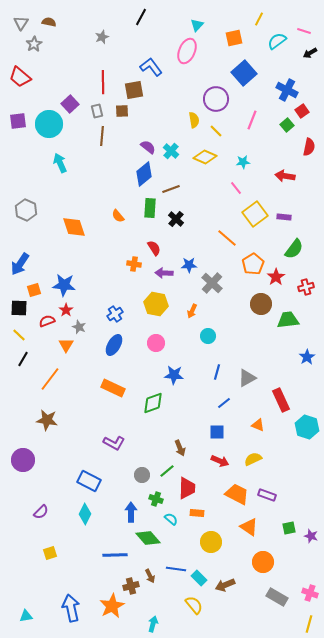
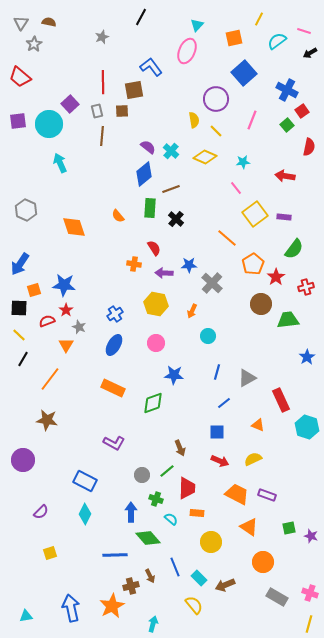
blue rectangle at (89, 481): moved 4 px left
blue line at (176, 569): moved 1 px left, 2 px up; rotated 60 degrees clockwise
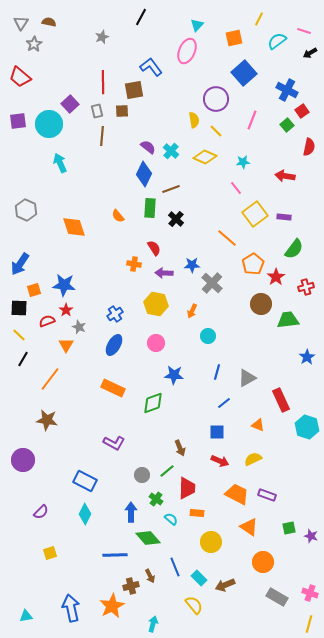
blue diamond at (144, 174): rotated 25 degrees counterclockwise
blue star at (189, 265): moved 3 px right
green cross at (156, 499): rotated 16 degrees clockwise
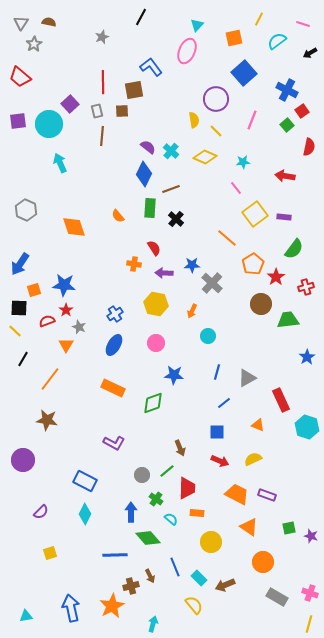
pink line at (304, 31): moved 1 px left, 7 px up
yellow line at (19, 335): moved 4 px left, 4 px up
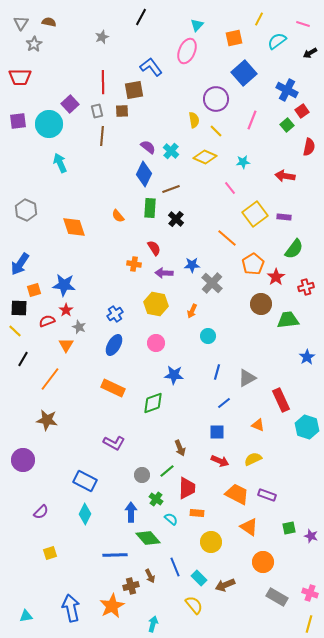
red trapezoid at (20, 77): rotated 40 degrees counterclockwise
pink line at (236, 188): moved 6 px left
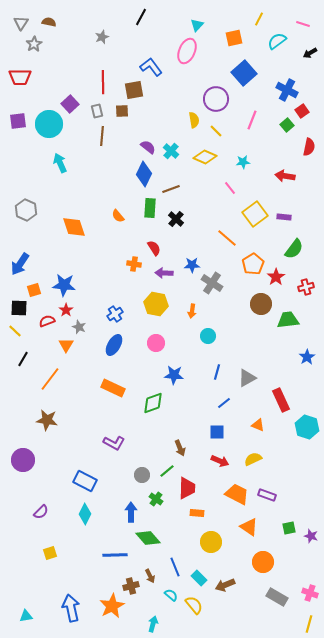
gray cross at (212, 283): rotated 10 degrees counterclockwise
orange arrow at (192, 311): rotated 16 degrees counterclockwise
cyan semicircle at (171, 519): moved 76 px down
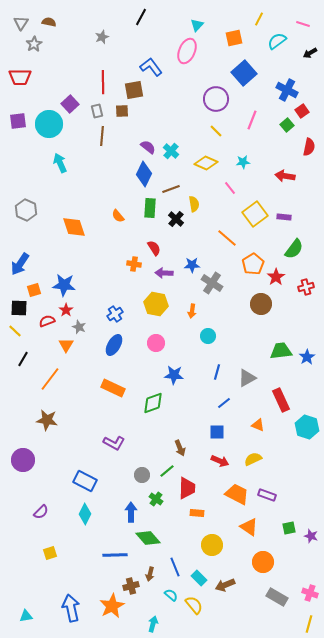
yellow semicircle at (194, 120): moved 84 px down
yellow diamond at (205, 157): moved 1 px right, 6 px down
green trapezoid at (288, 320): moved 7 px left, 31 px down
yellow circle at (211, 542): moved 1 px right, 3 px down
brown arrow at (150, 576): moved 2 px up; rotated 40 degrees clockwise
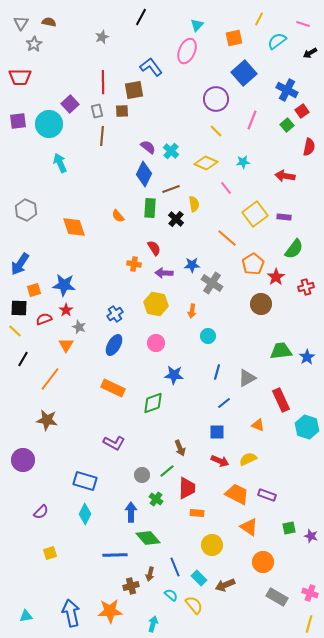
pink line at (230, 188): moved 4 px left
red semicircle at (47, 321): moved 3 px left, 2 px up
yellow semicircle at (253, 459): moved 5 px left
blue rectangle at (85, 481): rotated 10 degrees counterclockwise
orange star at (112, 606): moved 2 px left, 5 px down; rotated 25 degrees clockwise
blue arrow at (71, 608): moved 5 px down
